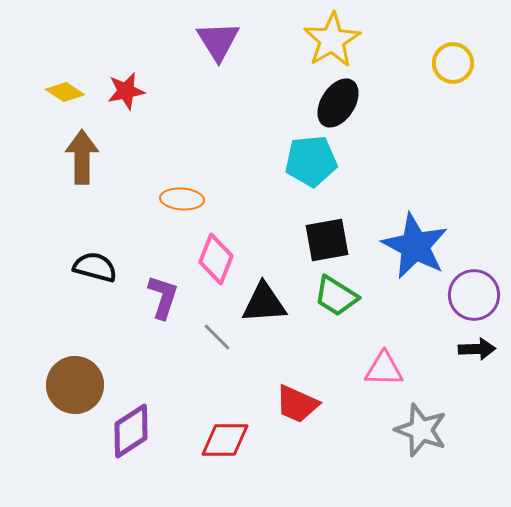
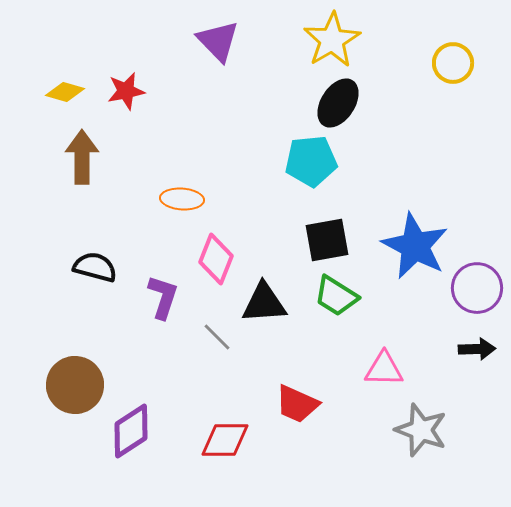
purple triangle: rotated 12 degrees counterclockwise
yellow diamond: rotated 18 degrees counterclockwise
purple circle: moved 3 px right, 7 px up
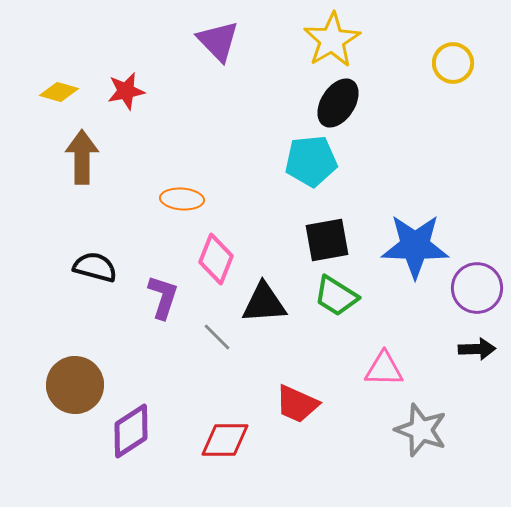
yellow diamond: moved 6 px left
blue star: rotated 26 degrees counterclockwise
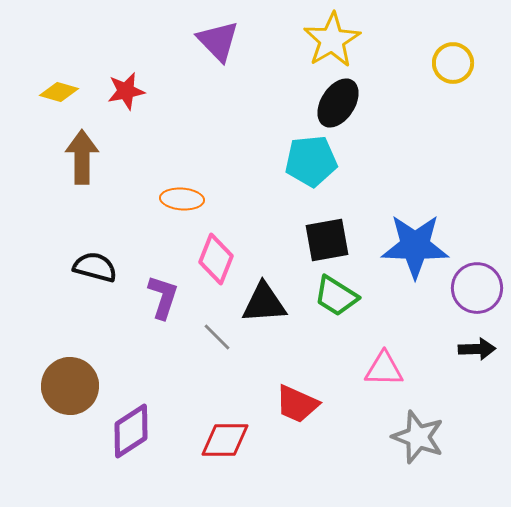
brown circle: moved 5 px left, 1 px down
gray star: moved 3 px left, 7 px down
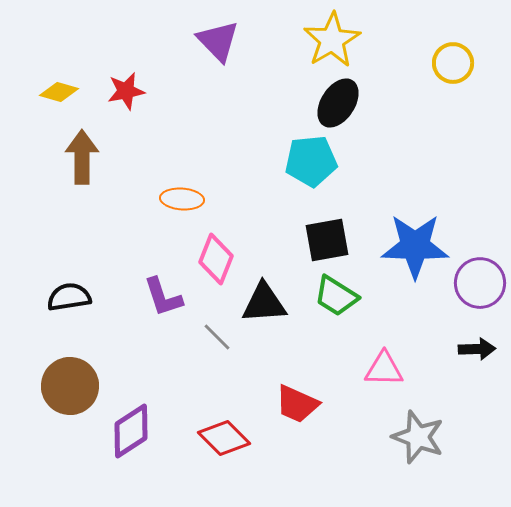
black semicircle: moved 26 px left, 30 px down; rotated 24 degrees counterclockwise
purple circle: moved 3 px right, 5 px up
purple L-shape: rotated 144 degrees clockwise
red diamond: moved 1 px left, 2 px up; rotated 45 degrees clockwise
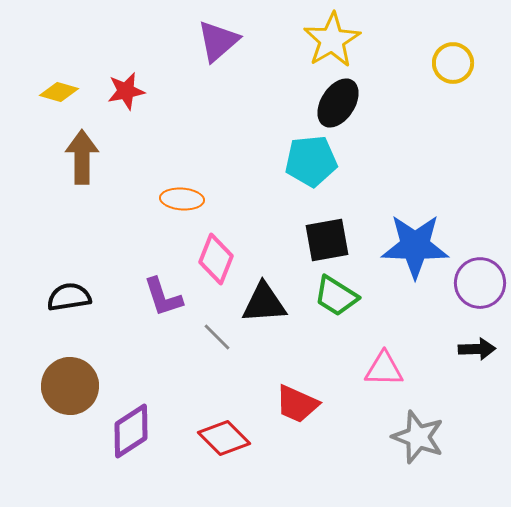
purple triangle: rotated 33 degrees clockwise
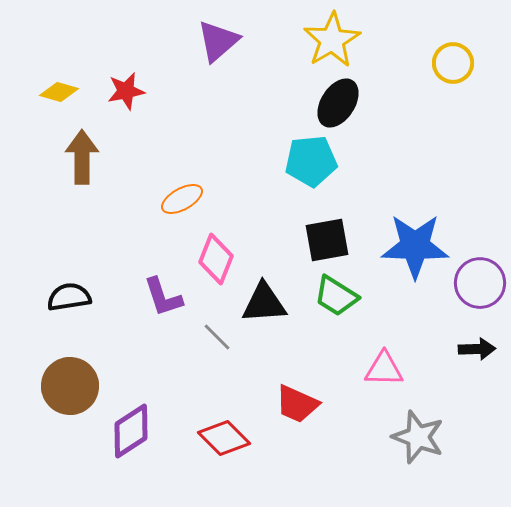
orange ellipse: rotated 33 degrees counterclockwise
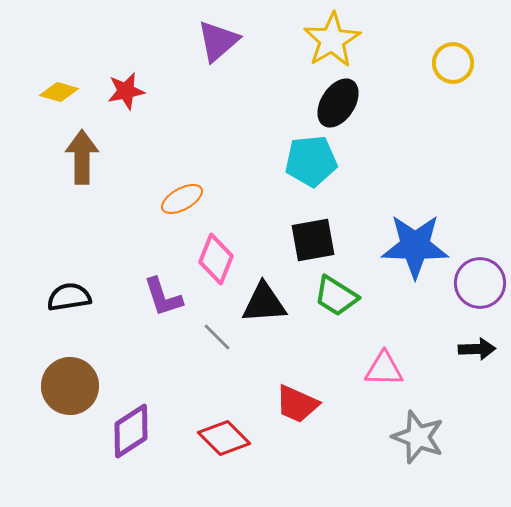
black square: moved 14 px left
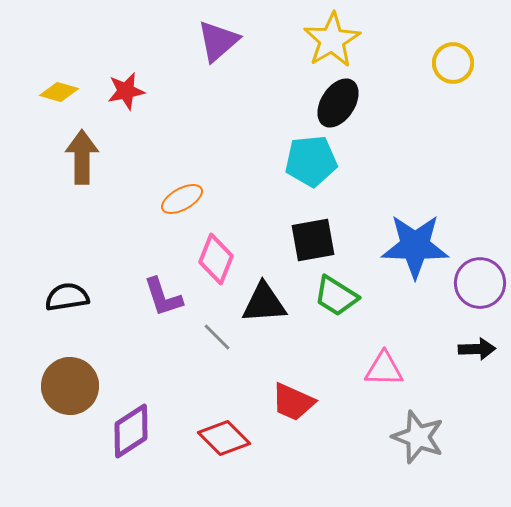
black semicircle: moved 2 px left
red trapezoid: moved 4 px left, 2 px up
